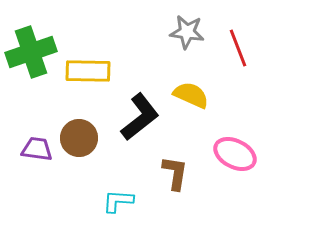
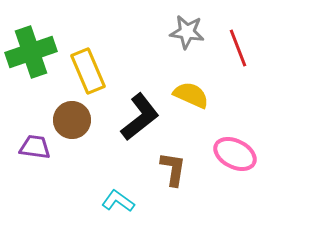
yellow rectangle: rotated 66 degrees clockwise
brown circle: moved 7 px left, 18 px up
purple trapezoid: moved 2 px left, 2 px up
brown L-shape: moved 2 px left, 4 px up
cyan L-shape: rotated 32 degrees clockwise
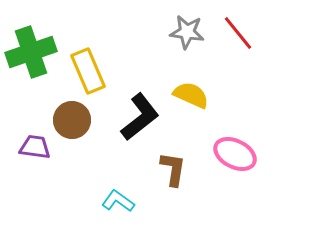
red line: moved 15 px up; rotated 18 degrees counterclockwise
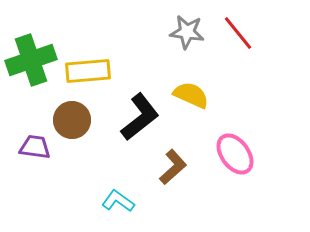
green cross: moved 8 px down
yellow rectangle: rotated 72 degrees counterclockwise
pink ellipse: rotated 27 degrees clockwise
brown L-shape: moved 2 px up; rotated 39 degrees clockwise
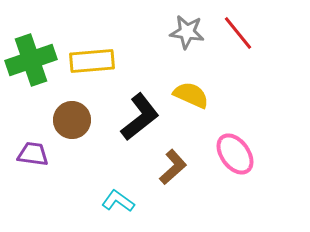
yellow rectangle: moved 4 px right, 10 px up
purple trapezoid: moved 2 px left, 7 px down
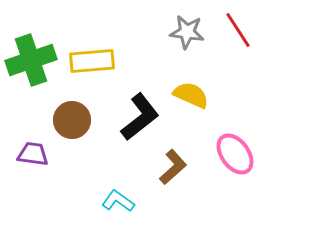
red line: moved 3 px up; rotated 6 degrees clockwise
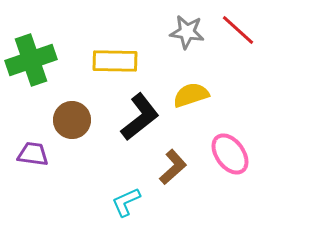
red line: rotated 15 degrees counterclockwise
yellow rectangle: moved 23 px right; rotated 6 degrees clockwise
yellow semicircle: rotated 42 degrees counterclockwise
pink ellipse: moved 5 px left
cyan L-shape: moved 8 px right, 1 px down; rotated 60 degrees counterclockwise
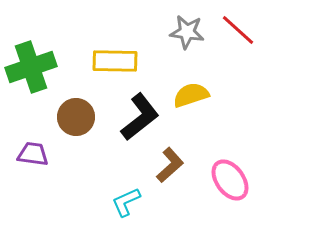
green cross: moved 7 px down
brown circle: moved 4 px right, 3 px up
pink ellipse: moved 26 px down
brown L-shape: moved 3 px left, 2 px up
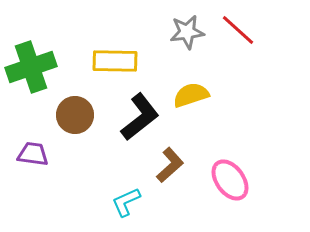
gray star: rotated 16 degrees counterclockwise
brown circle: moved 1 px left, 2 px up
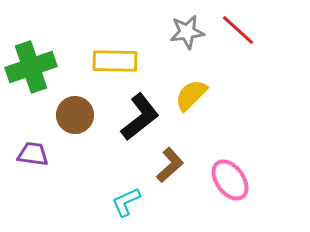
yellow semicircle: rotated 27 degrees counterclockwise
